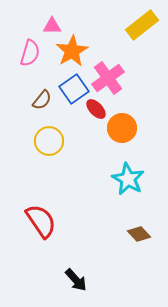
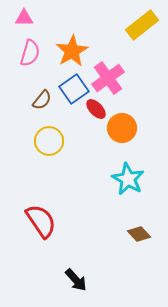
pink triangle: moved 28 px left, 8 px up
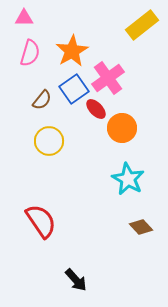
brown diamond: moved 2 px right, 7 px up
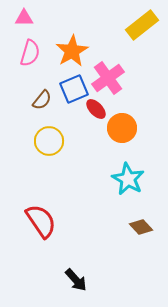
blue square: rotated 12 degrees clockwise
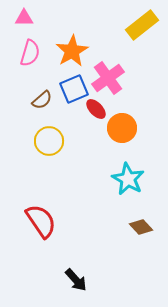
brown semicircle: rotated 10 degrees clockwise
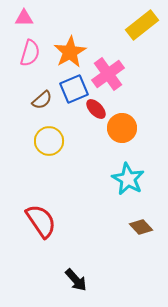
orange star: moved 2 px left, 1 px down
pink cross: moved 4 px up
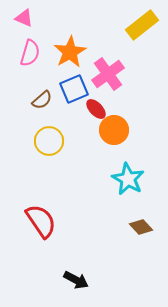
pink triangle: rotated 24 degrees clockwise
orange circle: moved 8 px left, 2 px down
black arrow: rotated 20 degrees counterclockwise
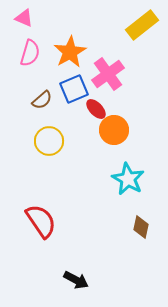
brown diamond: rotated 55 degrees clockwise
